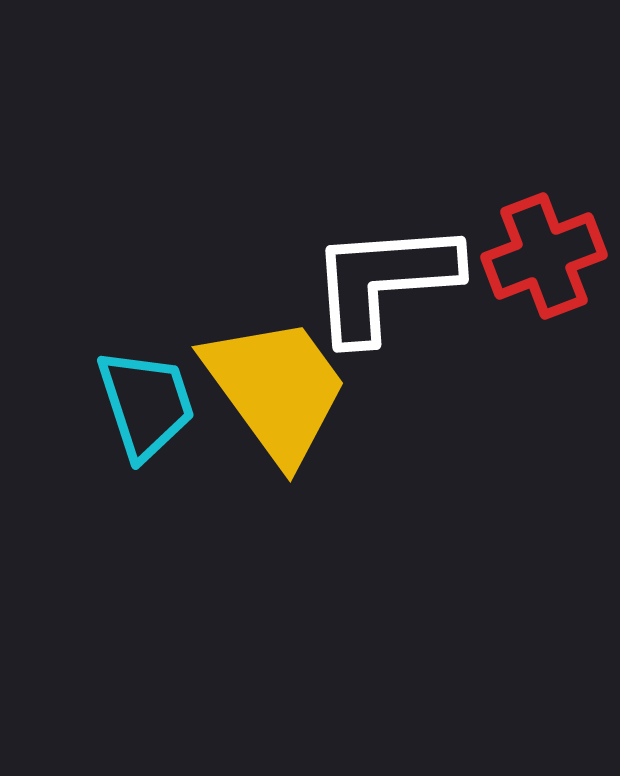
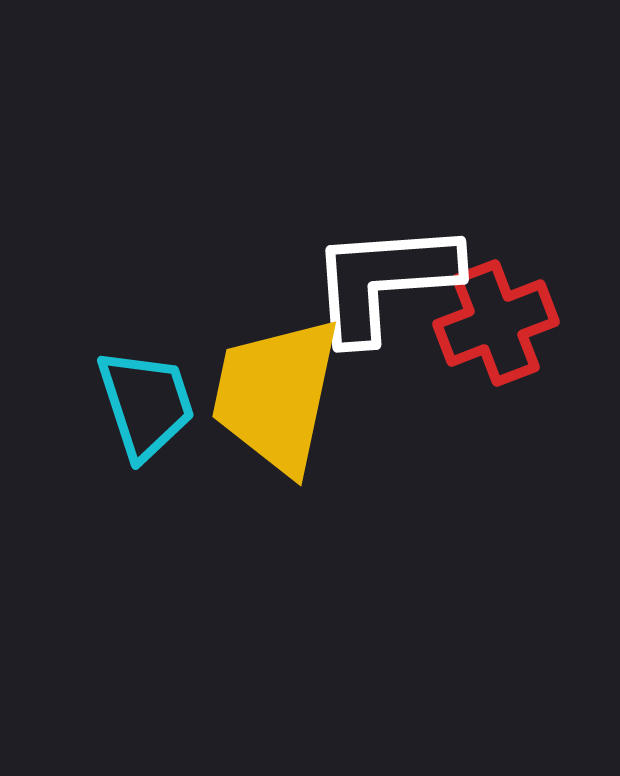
red cross: moved 48 px left, 67 px down
yellow trapezoid: moved 6 px down; rotated 132 degrees counterclockwise
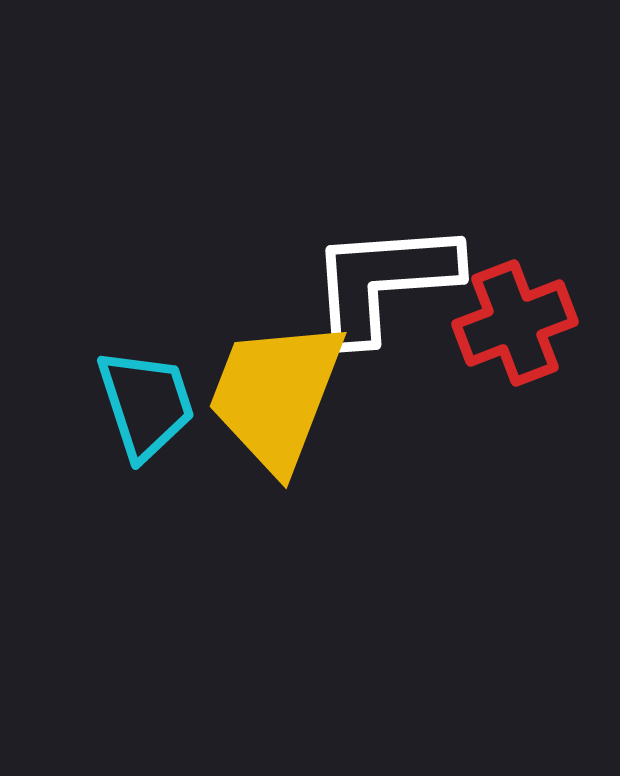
red cross: moved 19 px right
yellow trapezoid: rotated 9 degrees clockwise
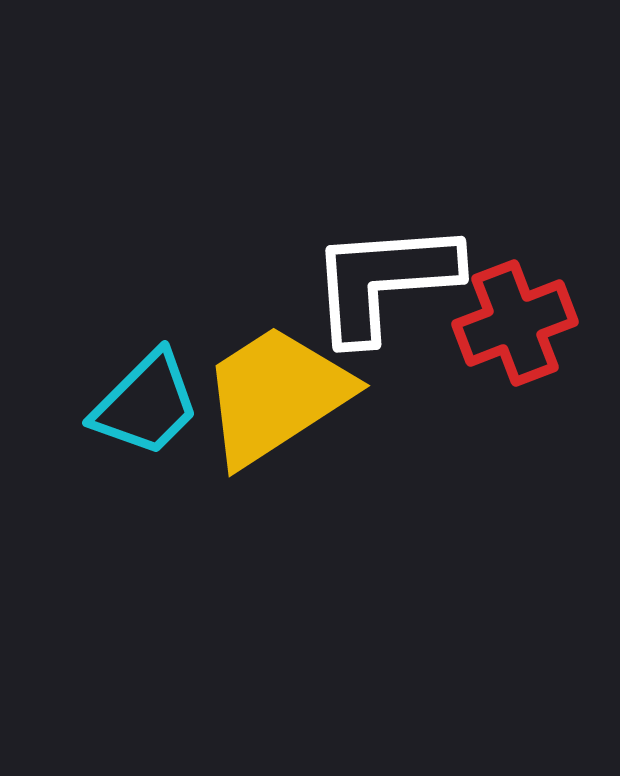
yellow trapezoid: rotated 36 degrees clockwise
cyan trapezoid: rotated 63 degrees clockwise
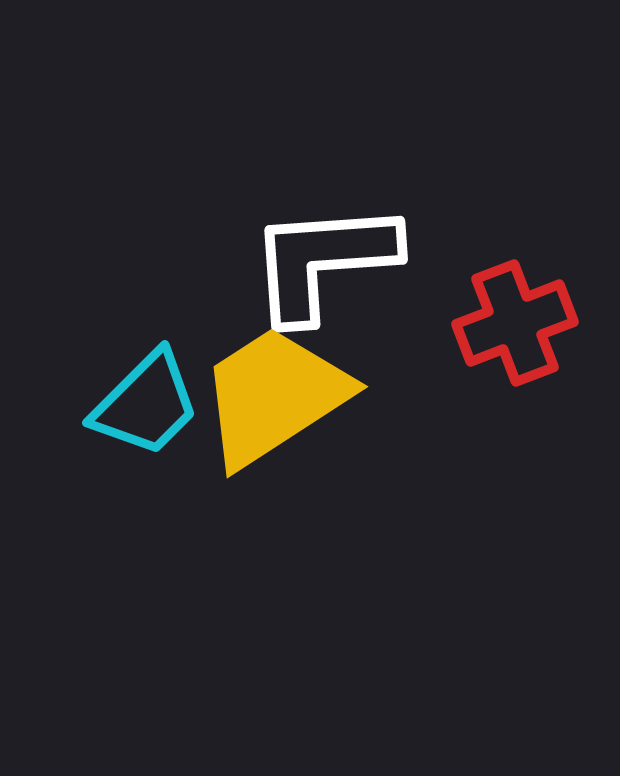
white L-shape: moved 61 px left, 20 px up
yellow trapezoid: moved 2 px left, 1 px down
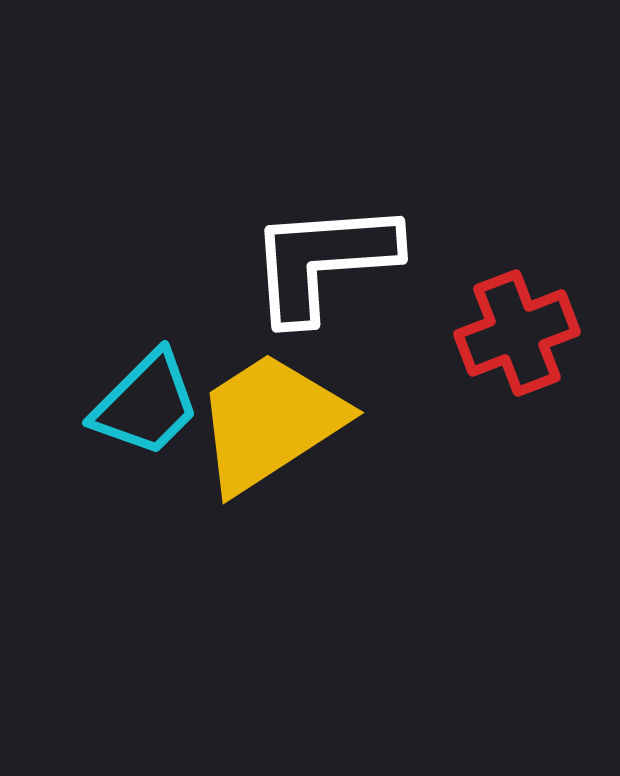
red cross: moved 2 px right, 10 px down
yellow trapezoid: moved 4 px left, 26 px down
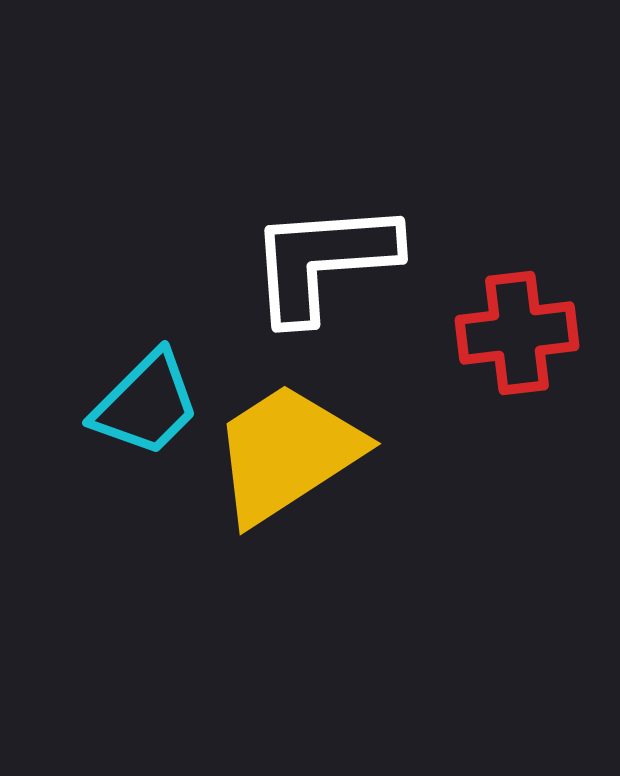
red cross: rotated 14 degrees clockwise
yellow trapezoid: moved 17 px right, 31 px down
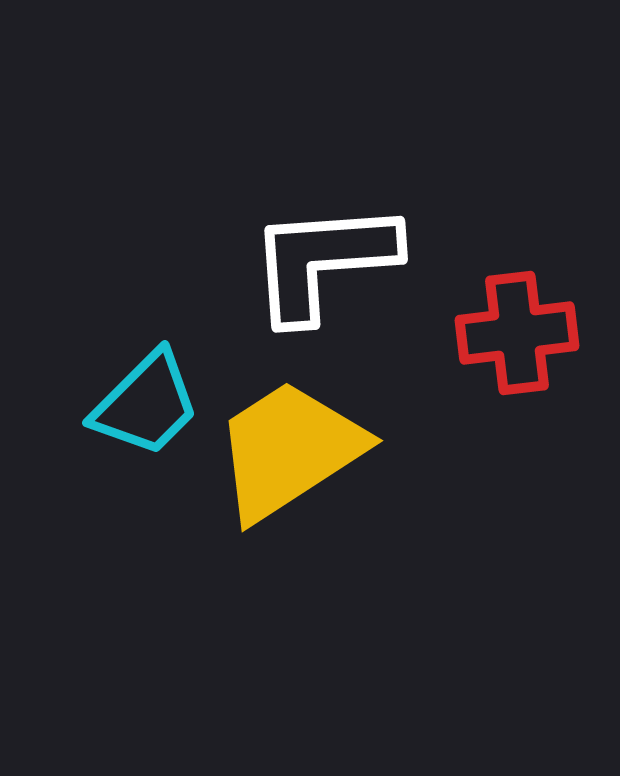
yellow trapezoid: moved 2 px right, 3 px up
